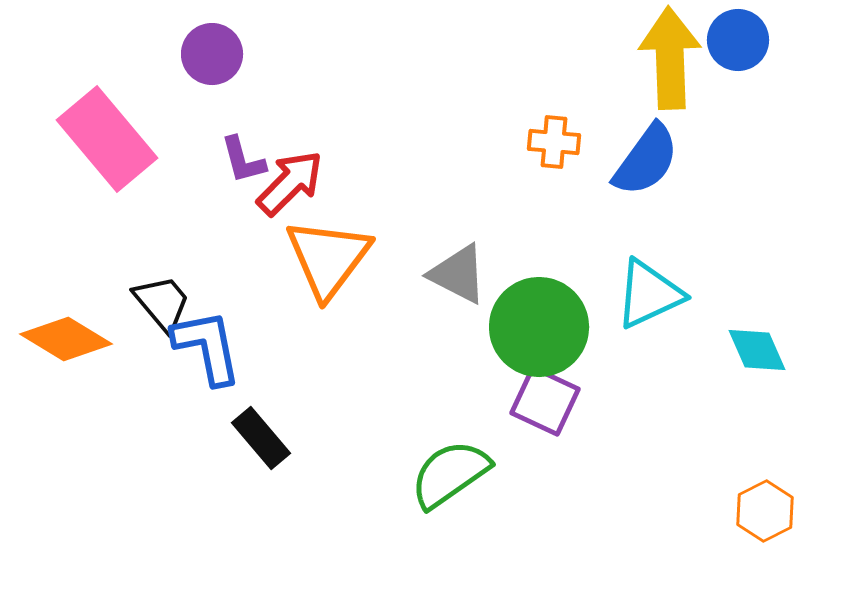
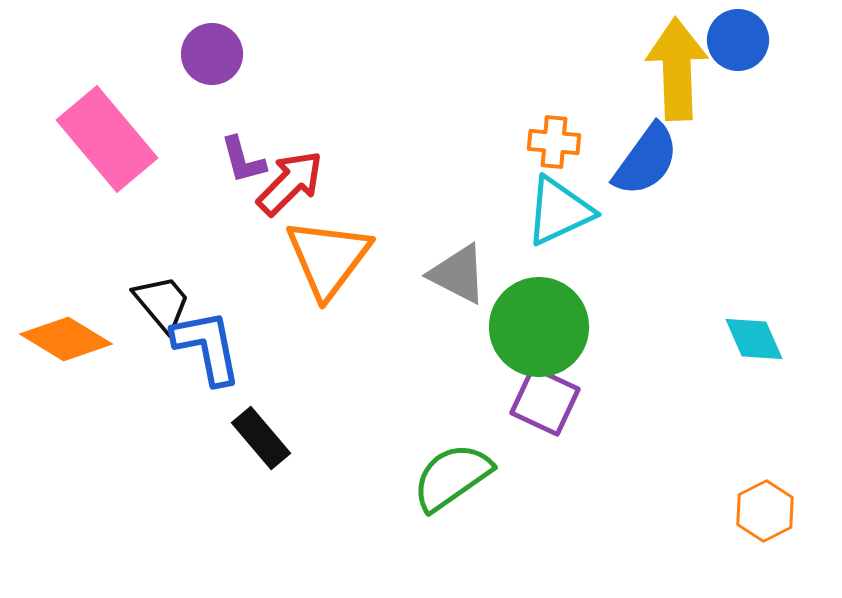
yellow arrow: moved 7 px right, 11 px down
cyan triangle: moved 90 px left, 83 px up
cyan diamond: moved 3 px left, 11 px up
green semicircle: moved 2 px right, 3 px down
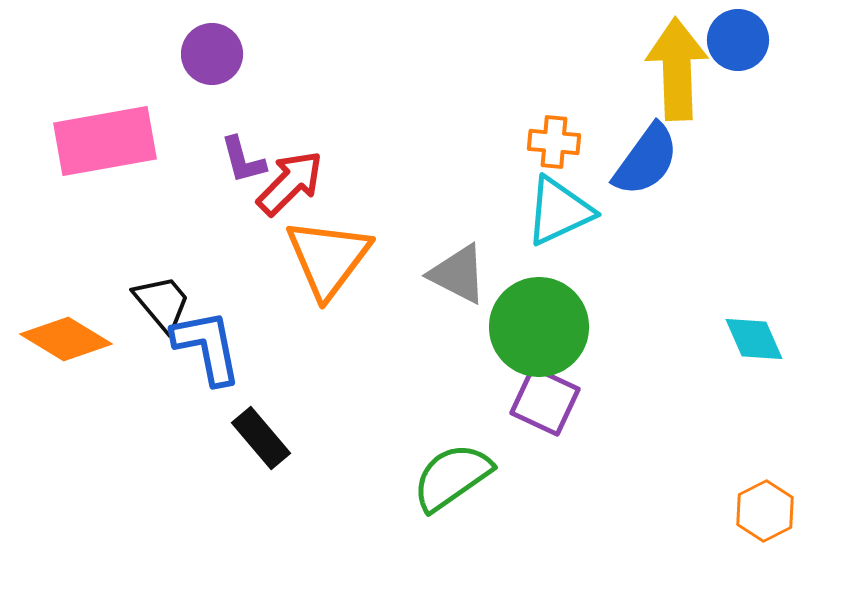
pink rectangle: moved 2 px left, 2 px down; rotated 60 degrees counterclockwise
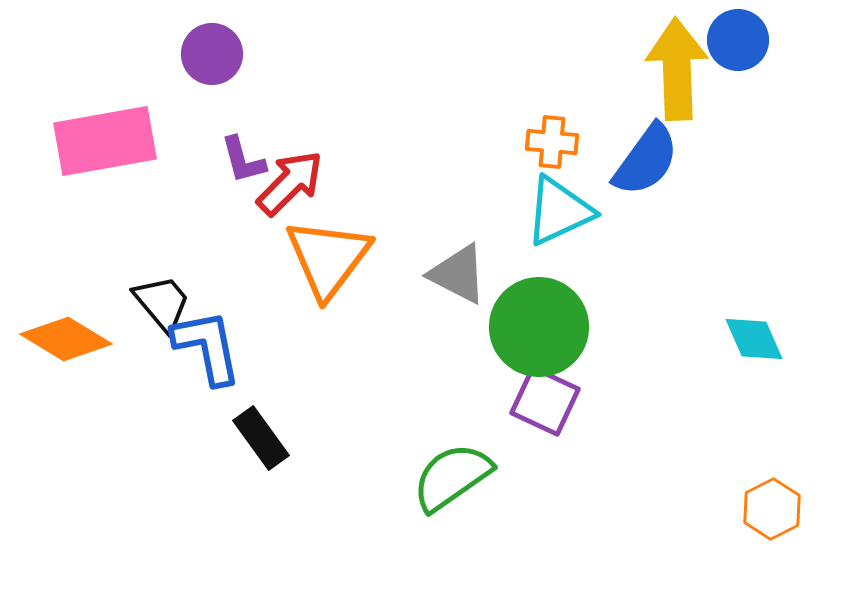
orange cross: moved 2 px left
black rectangle: rotated 4 degrees clockwise
orange hexagon: moved 7 px right, 2 px up
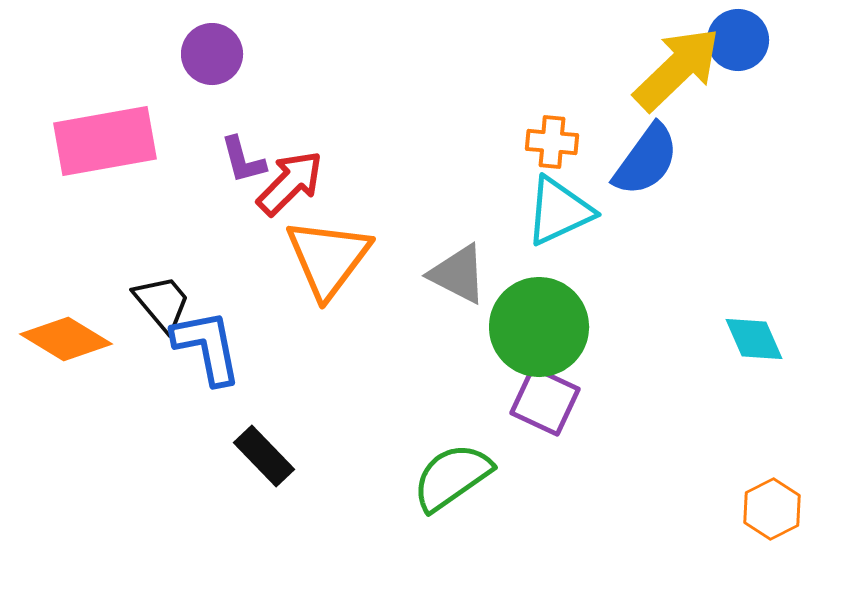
yellow arrow: rotated 48 degrees clockwise
black rectangle: moved 3 px right, 18 px down; rotated 8 degrees counterclockwise
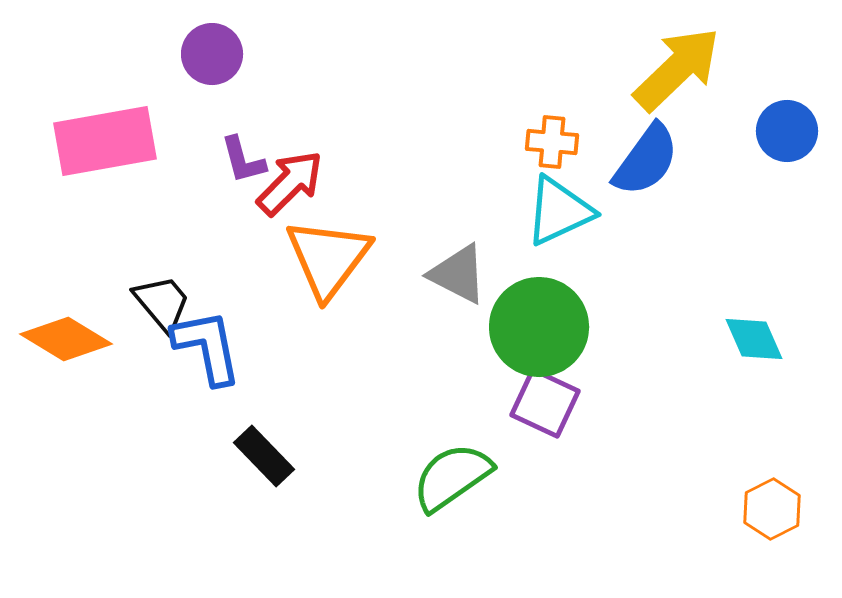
blue circle: moved 49 px right, 91 px down
purple square: moved 2 px down
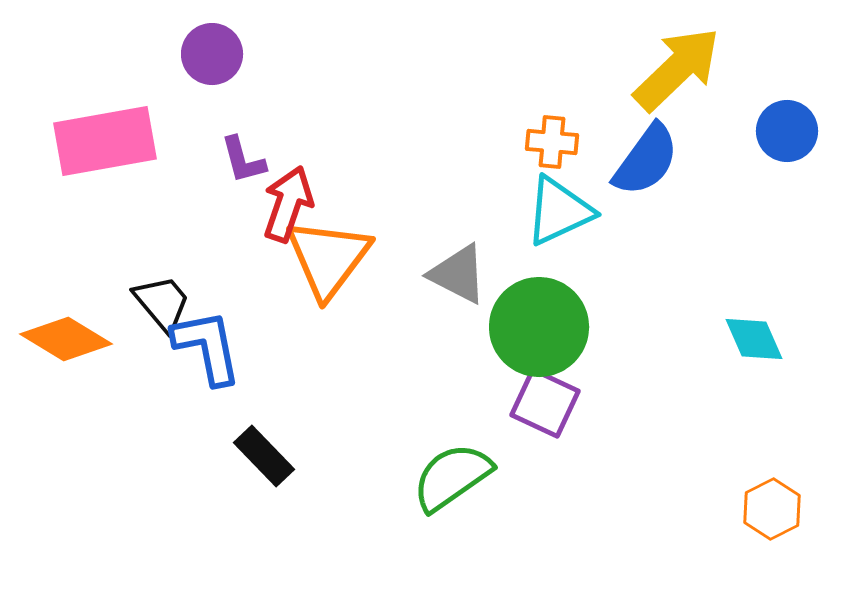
red arrow: moved 2 px left, 21 px down; rotated 26 degrees counterclockwise
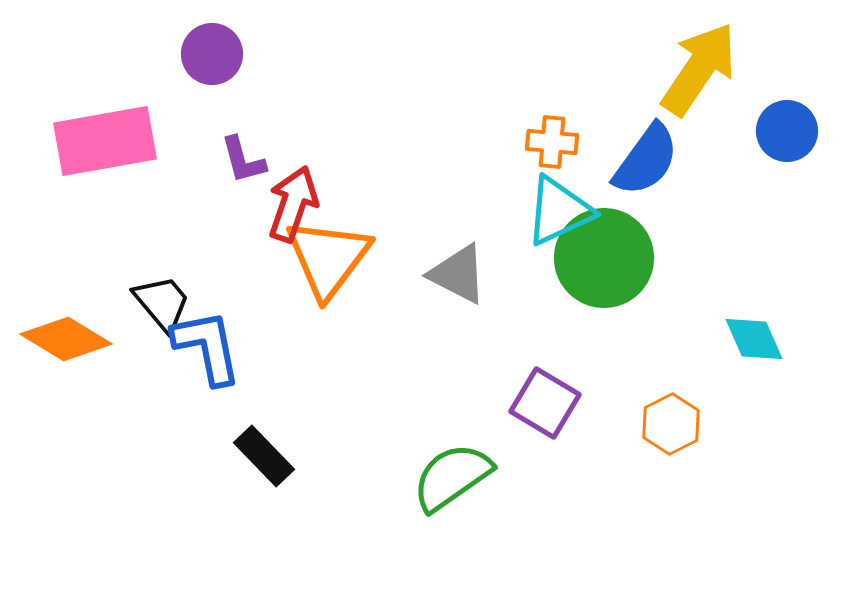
yellow arrow: moved 22 px right; rotated 12 degrees counterclockwise
red arrow: moved 5 px right
green circle: moved 65 px right, 69 px up
purple square: rotated 6 degrees clockwise
orange hexagon: moved 101 px left, 85 px up
